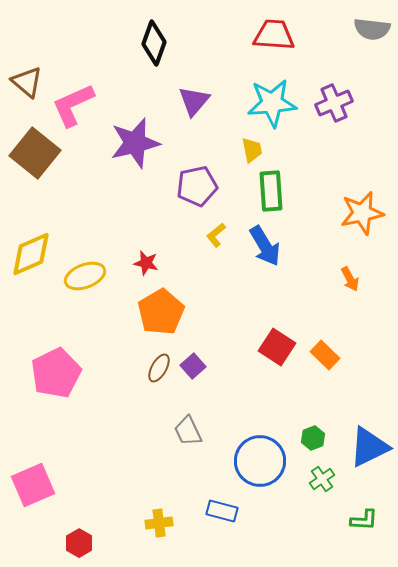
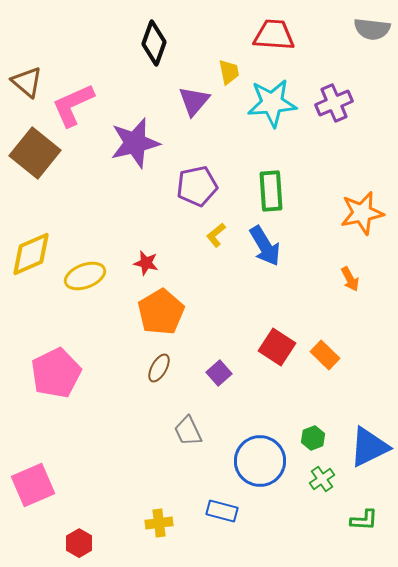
yellow trapezoid: moved 23 px left, 78 px up
purple square: moved 26 px right, 7 px down
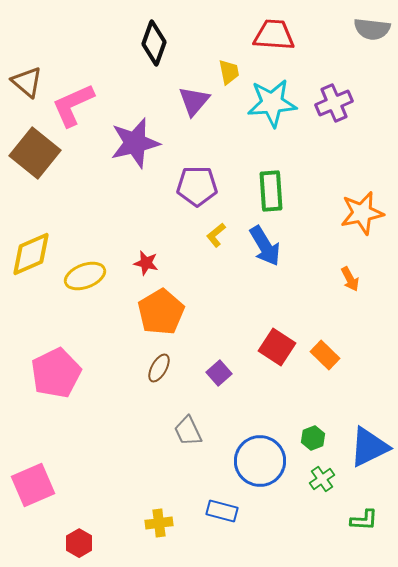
purple pentagon: rotated 12 degrees clockwise
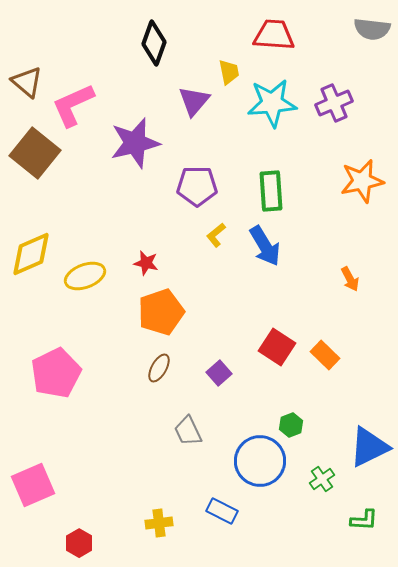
orange star: moved 32 px up
orange pentagon: rotated 12 degrees clockwise
green hexagon: moved 22 px left, 13 px up
blue rectangle: rotated 12 degrees clockwise
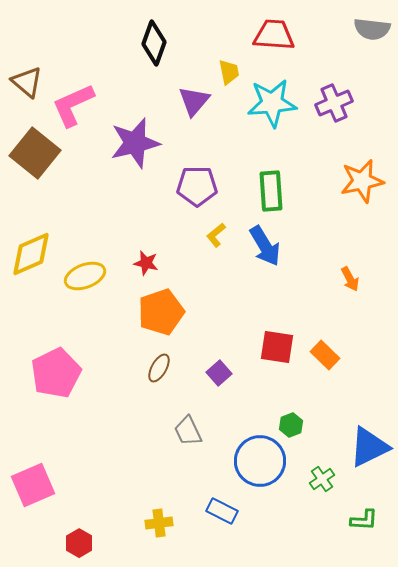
red square: rotated 24 degrees counterclockwise
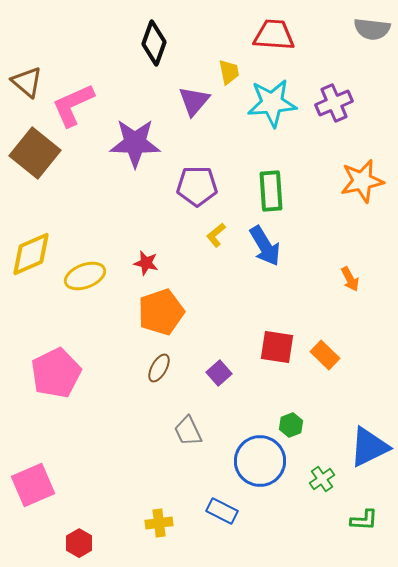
purple star: rotated 15 degrees clockwise
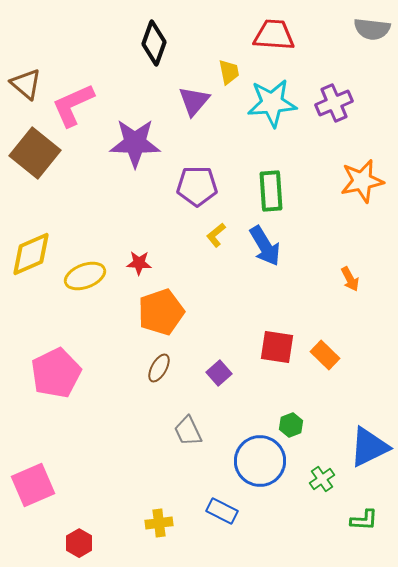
brown triangle: moved 1 px left, 2 px down
red star: moved 7 px left; rotated 10 degrees counterclockwise
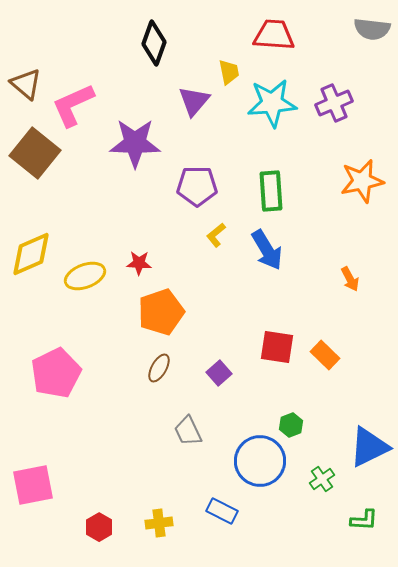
blue arrow: moved 2 px right, 4 px down
pink square: rotated 12 degrees clockwise
red hexagon: moved 20 px right, 16 px up
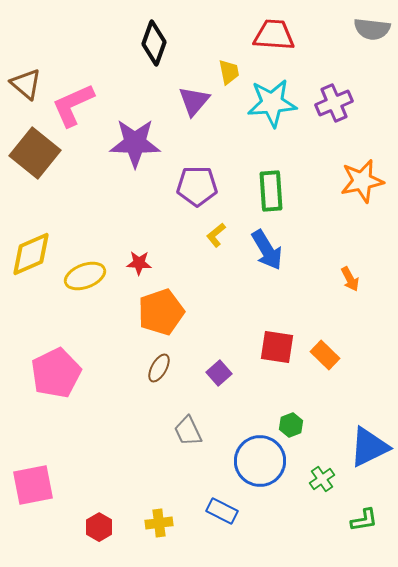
green L-shape: rotated 12 degrees counterclockwise
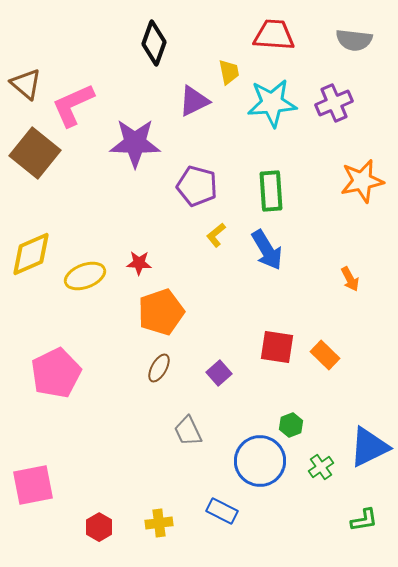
gray semicircle: moved 18 px left, 11 px down
purple triangle: rotated 24 degrees clockwise
purple pentagon: rotated 15 degrees clockwise
green cross: moved 1 px left, 12 px up
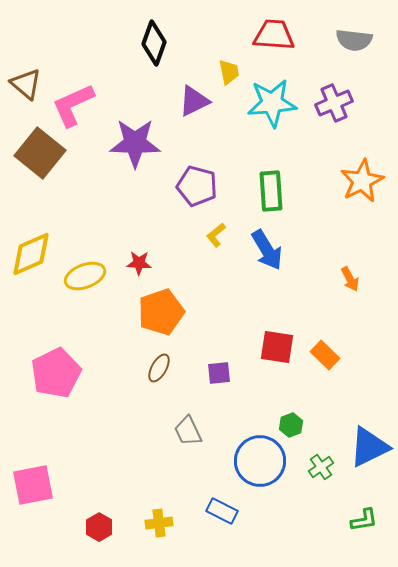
brown square: moved 5 px right
orange star: rotated 15 degrees counterclockwise
purple square: rotated 35 degrees clockwise
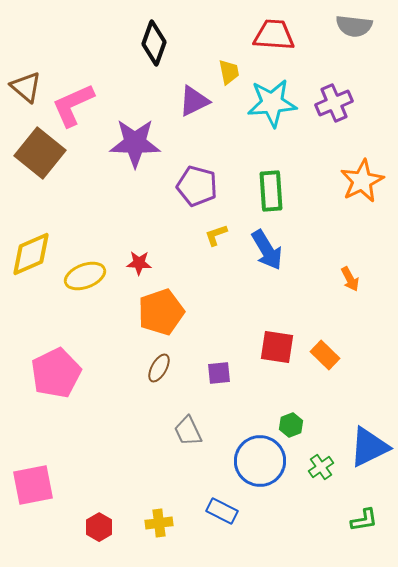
gray semicircle: moved 14 px up
brown triangle: moved 3 px down
yellow L-shape: rotated 20 degrees clockwise
